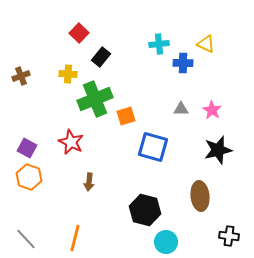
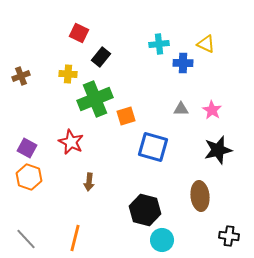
red square: rotated 18 degrees counterclockwise
cyan circle: moved 4 px left, 2 px up
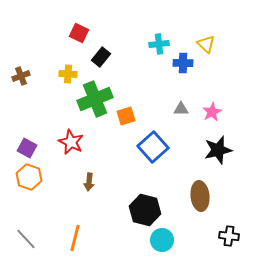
yellow triangle: rotated 18 degrees clockwise
pink star: moved 2 px down; rotated 12 degrees clockwise
blue square: rotated 32 degrees clockwise
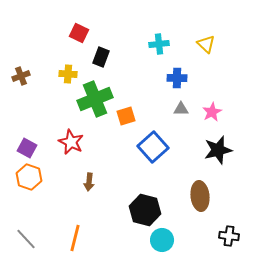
black rectangle: rotated 18 degrees counterclockwise
blue cross: moved 6 px left, 15 px down
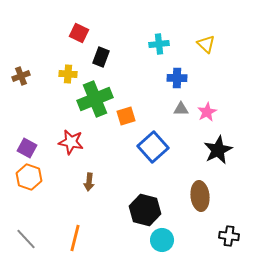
pink star: moved 5 px left
red star: rotated 15 degrees counterclockwise
black star: rotated 12 degrees counterclockwise
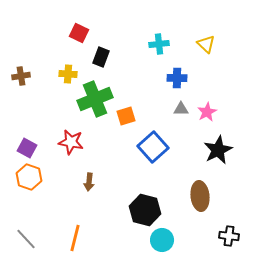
brown cross: rotated 12 degrees clockwise
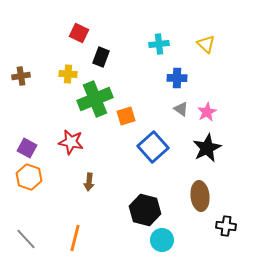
gray triangle: rotated 35 degrees clockwise
black star: moved 11 px left, 2 px up
black cross: moved 3 px left, 10 px up
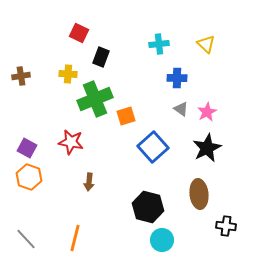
brown ellipse: moved 1 px left, 2 px up
black hexagon: moved 3 px right, 3 px up
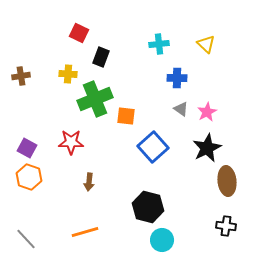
orange square: rotated 24 degrees clockwise
red star: rotated 10 degrees counterclockwise
brown ellipse: moved 28 px right, 13 px up
orange line: moved 10 px right, 6 px up; rotated 60 degrees clockwise
